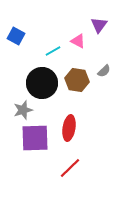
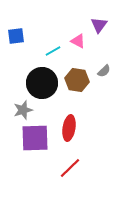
blue square: rotated 36 degrees counterclockwise
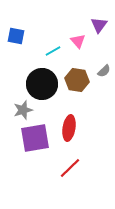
blue square: rotated 18 degrees clockwise
pink triangle: rotated 21 degrees clockwise
black circle: moved 1 px down
purple square: rotated 8 degrees counterclockwise
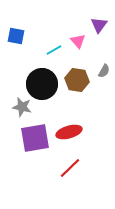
cyan line: moved 1 px right, 1 px up
gray semicircle: rotated 16 degrees counterclockwise
gray star: moved 1 px left, 3 px up; rotated 30 degrees clockwise
red ellipse: moved 4 px down; rotated 65 degrees clockwise
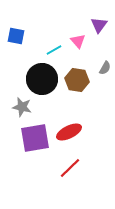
gray semicircle: moved 1 px right, 3 px up
black circle: moved 5 px up
red ellipse: rotated 10 degrees counterclockwise
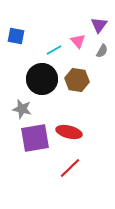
gray semicircle: moved 3 px left, 17 px up
gray star: moved 2 px down
red ellipse: rotated 40 degrees clockwise
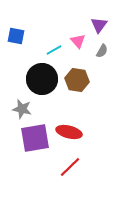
red line: moved 1 px up
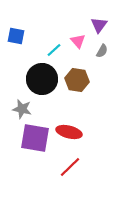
cyan line: rotated 14 degrees counterclockwise
purple square: rotated 20 degrees clockwise
